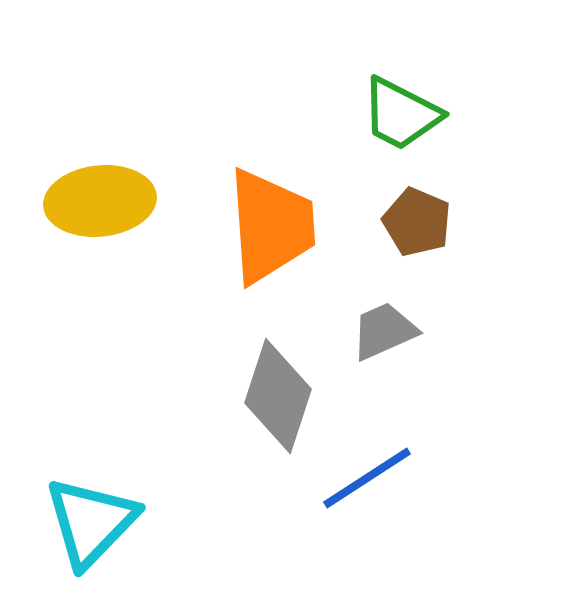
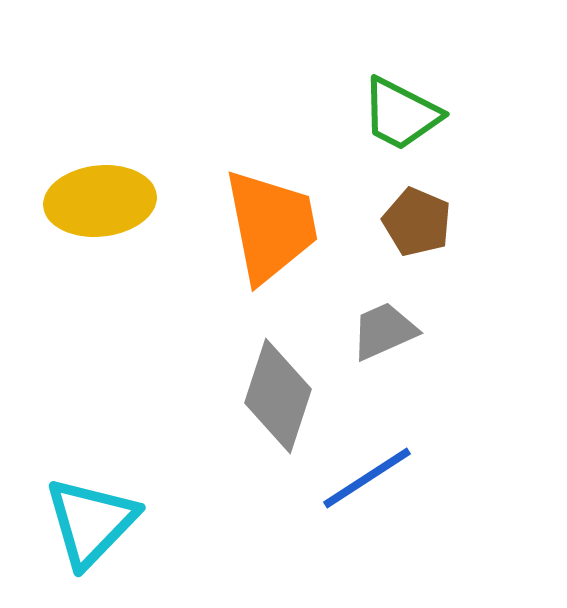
orange trapezoid: rotated 7 degrees counterclockwise
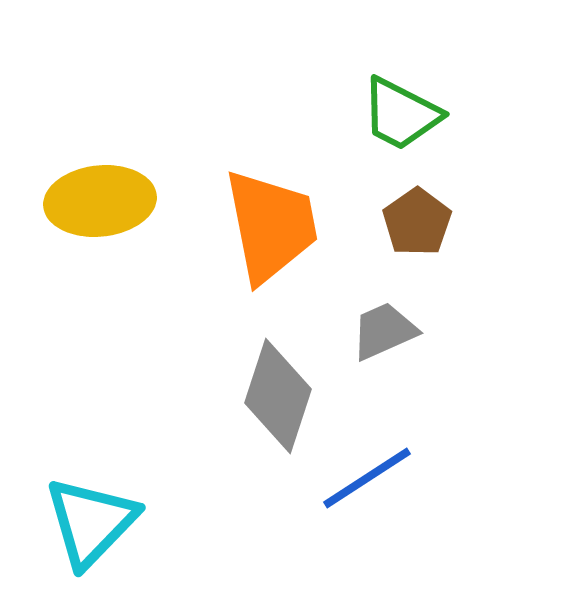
brown pentagon: rotated 14 degrees clockwise
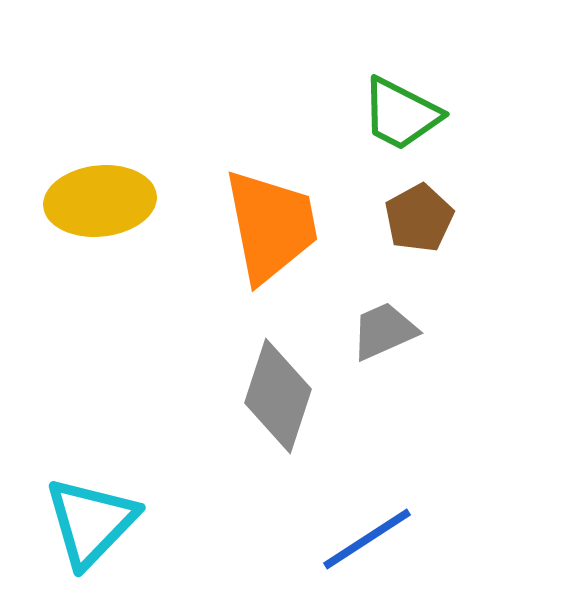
brown pentagon: moved 2 px right, 4 px up; rotated 6 degrees clockwise
blue line: moved 61 px down
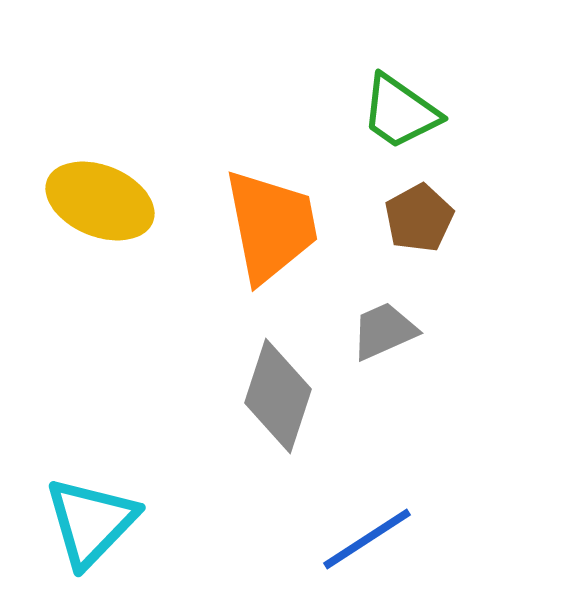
green trapezoid: moved 1 px left, 2 px up; rotated 8 degrees clockwise
yellow ellipse: rotated 28 degrees clockwise
